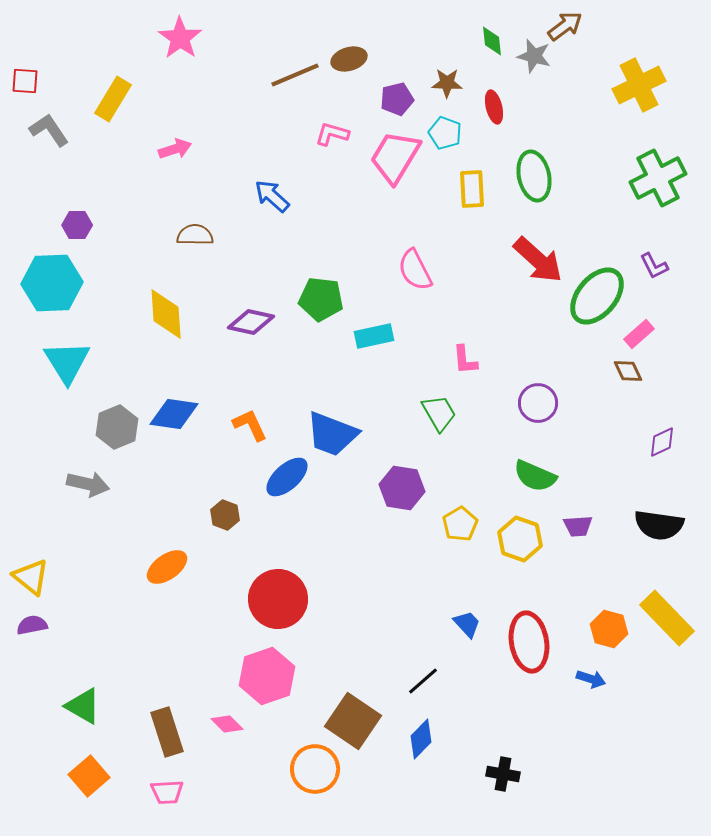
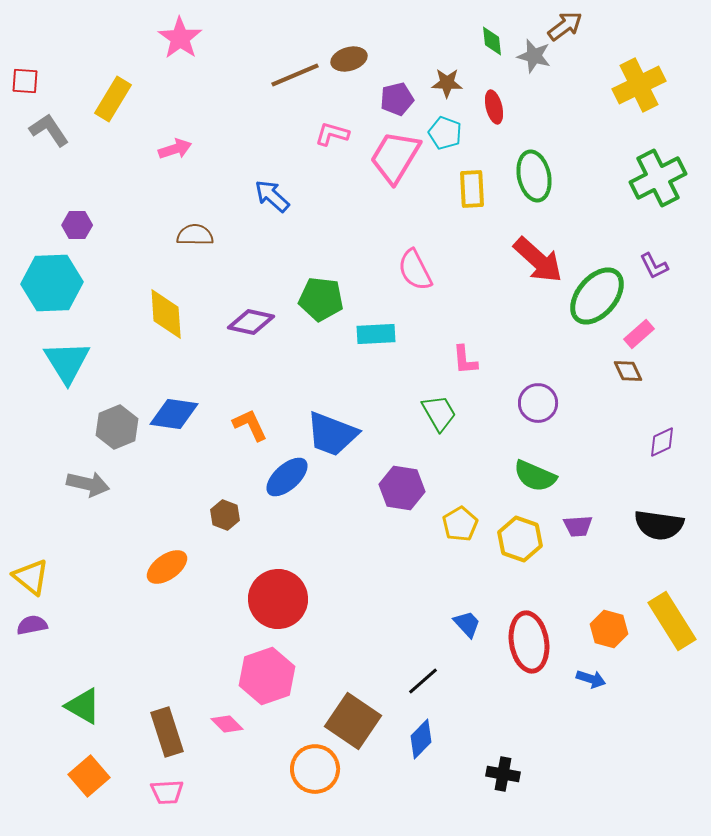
cyan rectangle at (374, 336): moved 2 px right, 2 px up; rotated 9 degrees clockwise
yellow rectangle at (667, 618): moved 5 px right, 3 px down; rotated 12 degrees clockwise
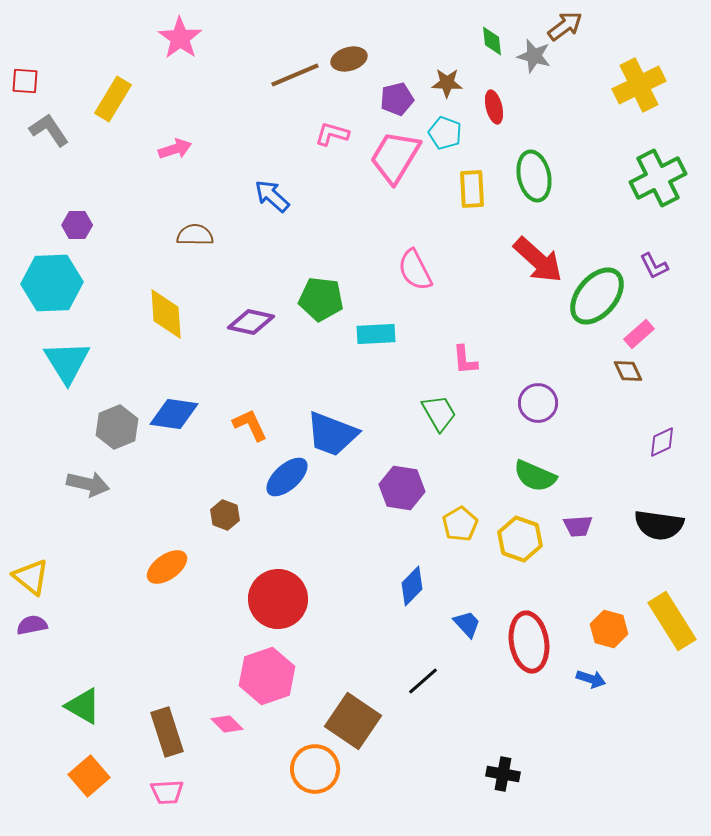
blue diamond at (421, 739): moved 9 px left, 153 px up
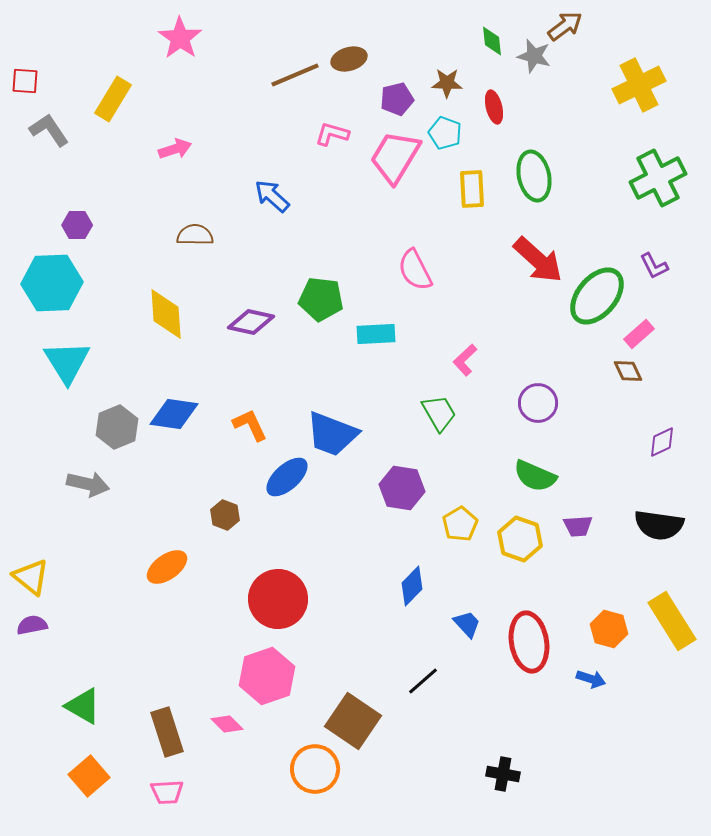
pink L-shape at (465, 360): rotated 52 degrees clockwise
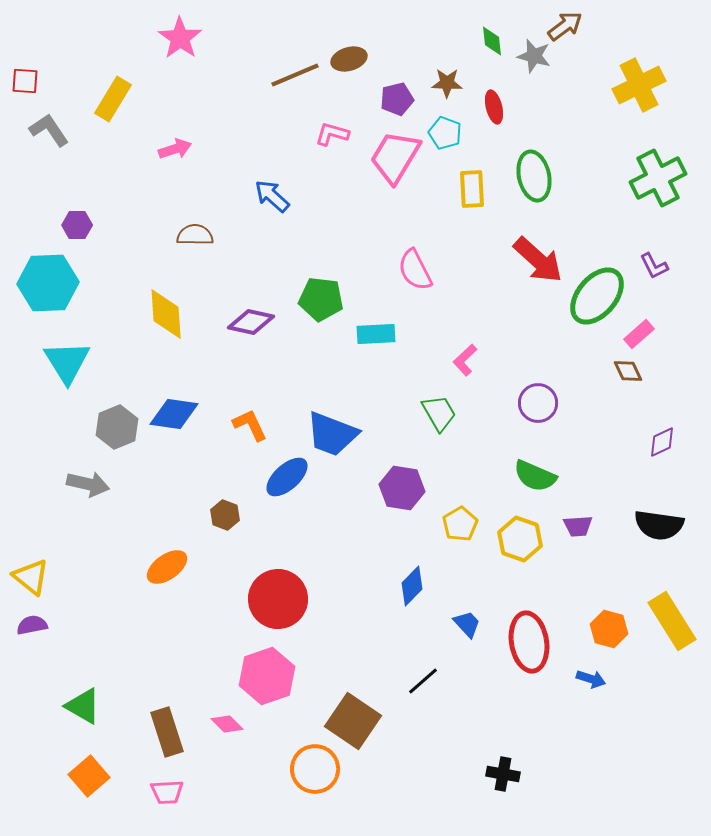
cyan hexagon at (52, 283): moved 4 px left
